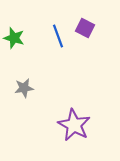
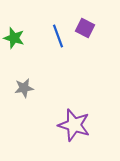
purple star: rotated 12 degrees counterclockwise
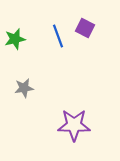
green star: moved 1 px right, 1 px down; rotated 30 degrees counterclockwise
purple star: rotated 16 degrees counterclockwise
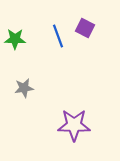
green star: rotated 15 degrees clockwise
